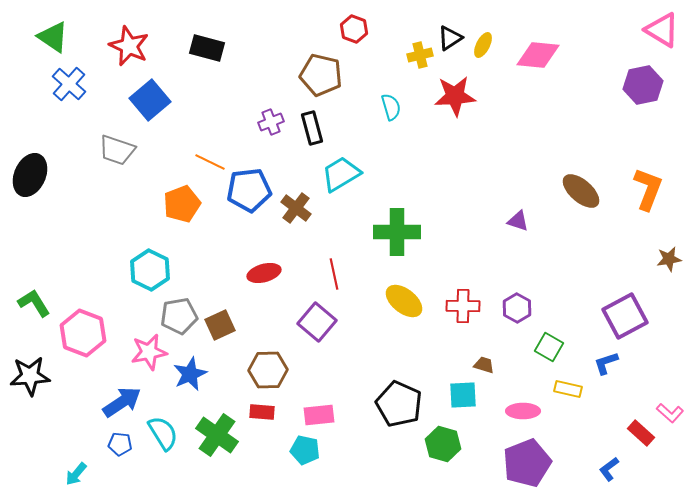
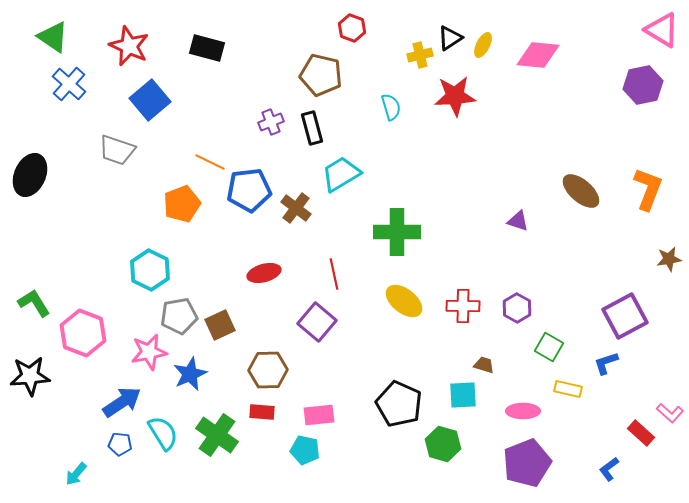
red hexagon at (354, 29): moved 2 px left, 1 px up
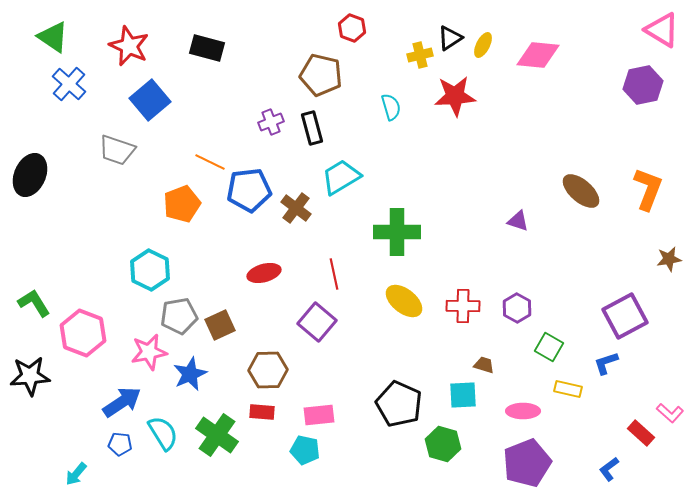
cyan trapezoid at (341, 174): moved 3 px down
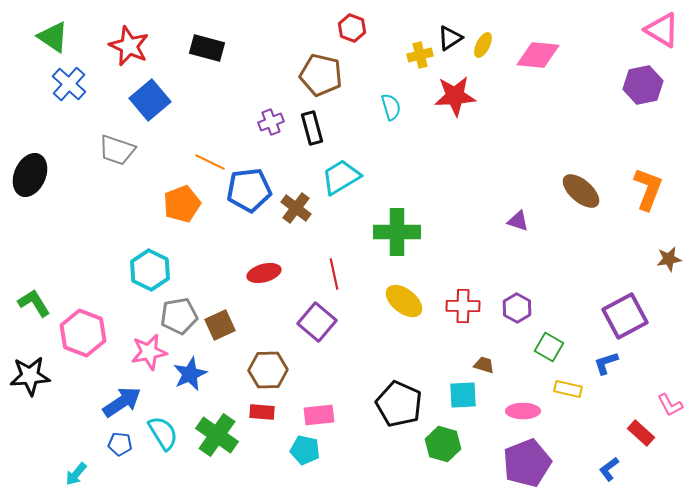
pink L-shape at (670, 413): moved 8 px up; rotated 20 degrees clockwise
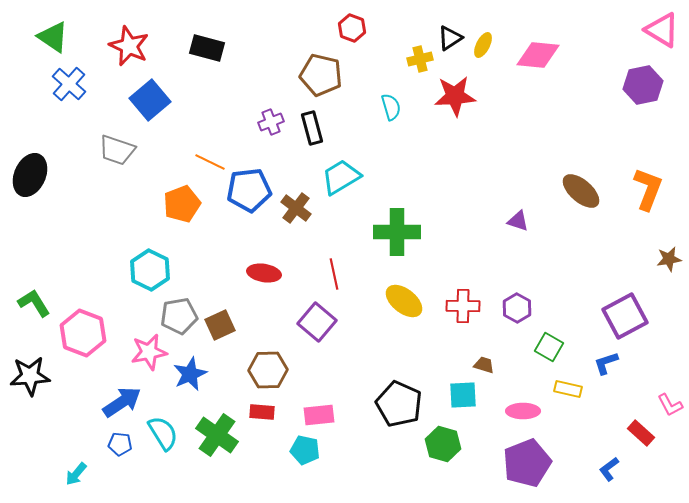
yellow cross at (420, 55): moved 4 px down
red ellipse at (264, 273): rotated 24 degrees clockwise
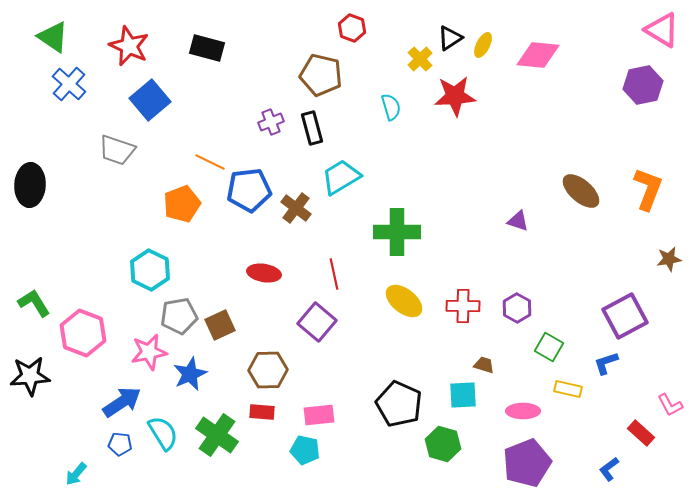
yellow cross at (420, 59): rotated 30 degrees counterclockwise
black ellipse at (30, 175): moved 10 px down; rotated 21 degrees counterclockwise
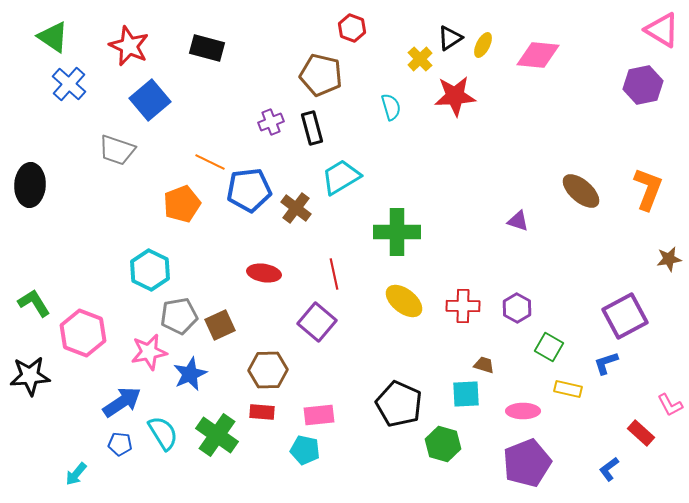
cyan square at (463, 395): moved 3 px right, 1 px up
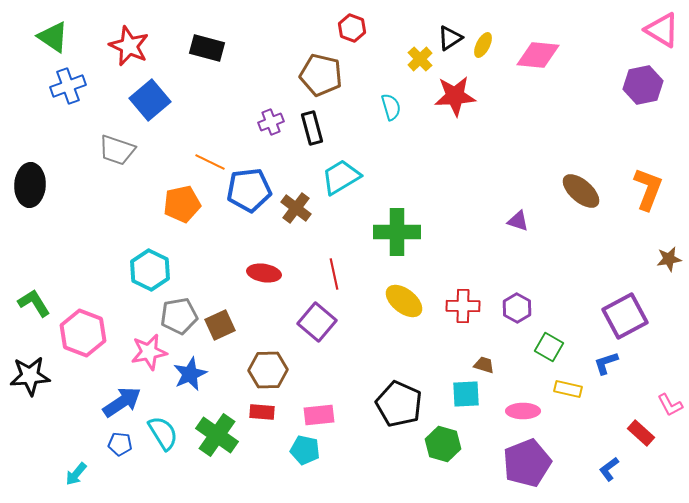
blue cross at (69, 84): moved 1 px left, 2 px down; rotated 28 degrees clockwise
orange pentagon at (182, 204): rotated 9 degrees clockwise
